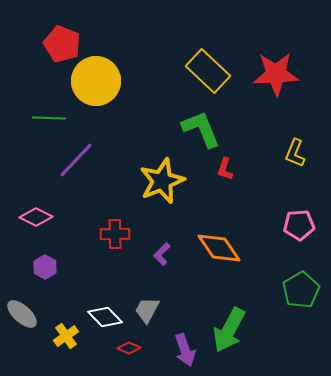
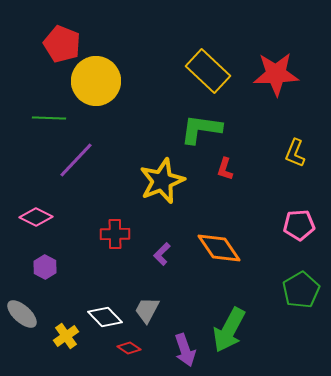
green L-shape: rotated 60 degrees counterclockwise
red diamond: rotated 10 degrees clockwise
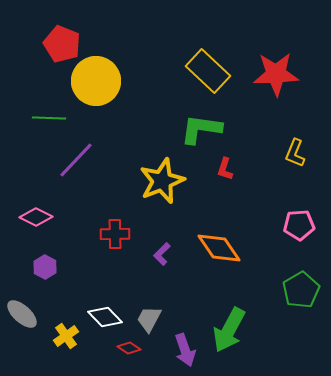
gray trapezoid: moved 2 px right, 9 px down
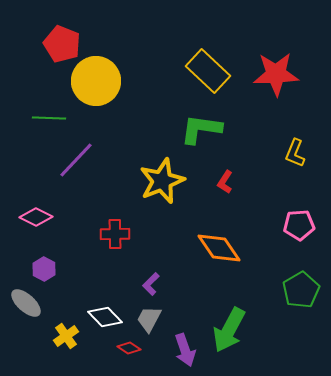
red L-shape: moved 13 px down; rotated 15 degrees clockwise
purple L-shape: moved 11 px left, 30 px down
purple hexagon: moved 1 px left, 2 px down
gray ellipse: moved 4 px right, 11 px up
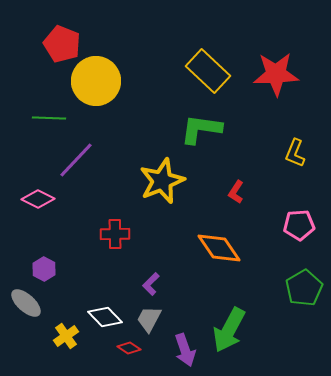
red L-shape: moved 11 px right, 10 px down
pink diamond: moved 2 px right, 18 px up
green pentagon: moved 3 px right, 2 px up
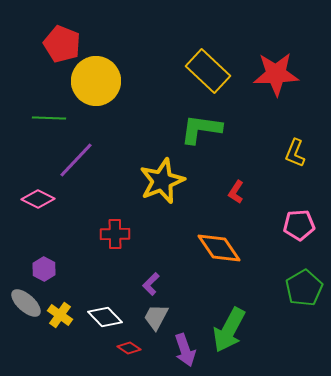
gray trapezoid: moved 7 px right, 2 px up
yellow cross: moved 6 px left, 21 px up; rotated 20 degrees counterclockwise
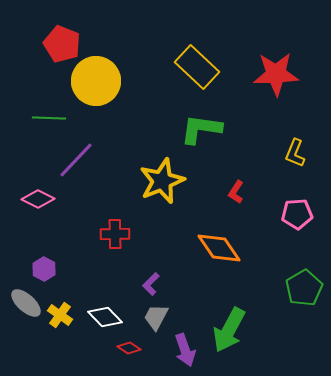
yellow rectangle: moved 11 px left, 4 px up
pink pentagon: moved 2 px left, 11 px up
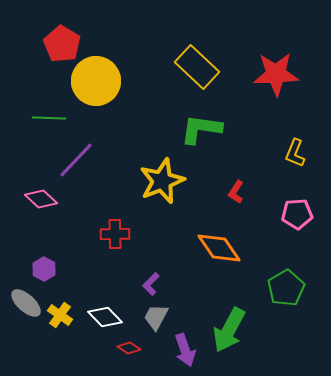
red pentagon: rotated 9 degrees clockwise
pink diamond: moved 3 px right; rotated 16 degrees clockwise
green pentagon: moved 18 px left
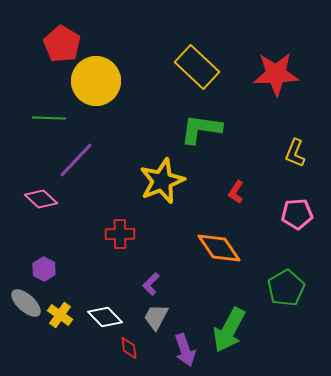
red cross: moved 5 px right
red diamond: rotated 50 degrees clockwise
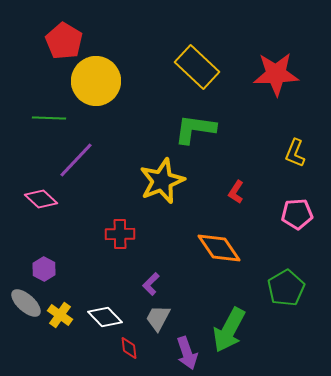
red pentagon: moved 2 px right, 3 px up
green L-shape: moved 6 px left
gray trapezoid: moved 2 px right, 1 px down
purple arrow: moved 2 px right, 3 px down
